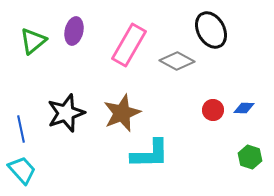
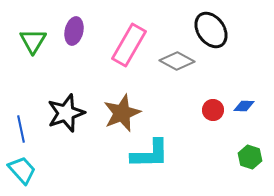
black ellipse: rotated 6 degrees counterclockwise
green triangle: rotated 20 degrees counterclockwise
blue diamond: moved 2 px up
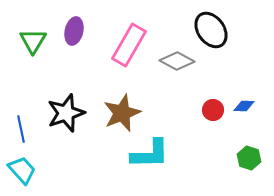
green hexagon: moved 1 px left, 1 px down
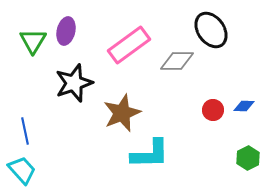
purple ellipse: moved 8 px left
pink rectangle: rotated 24 degrees clockwise
gray diamond: rotated 28 degrees counterclockwise
black star: moved 8 px right, 30 px up
blue line: moved 4 px right, 2 px down
green hexagon: moved 1 px left; rotated 15 degrees clockwise
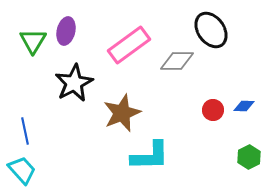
black star: rotated 9 degrees counterclockwise
cyan L-shape: moved 2 px down
green hexagon: moved 1 px right, 1 px up
